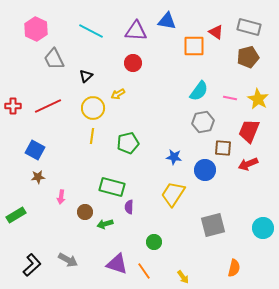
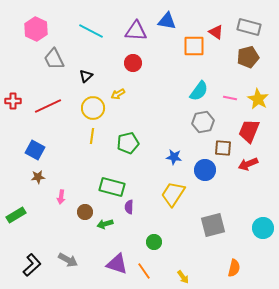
red cross at (13, 106): moved 5 px up
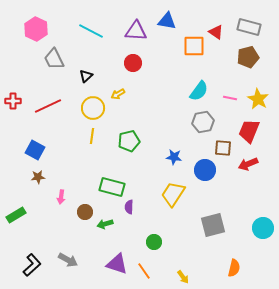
green pentagon at (128, 143): moved 1 px right, 2 px up
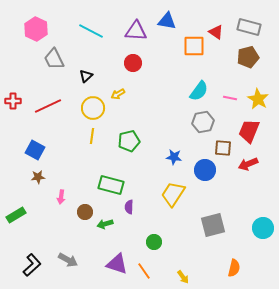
green rectangle at (112, 187): moved 1 px left, 2 px up
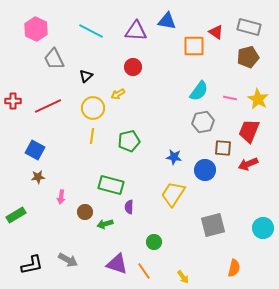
red circle at (133, 63): moved 4 px down
black L-shape at (32, 265): rotated 30 degrees clockwise
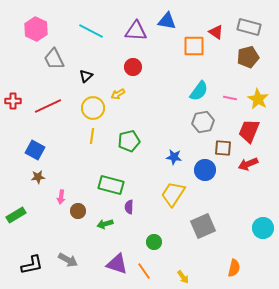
brown circle at (85, 212): moved 7 px left, 1 px up
gray square at (213, 225): moved 10 px left, 1 px down; rotated 10 degrees counterclockwise
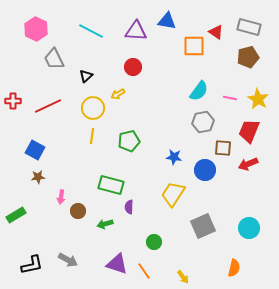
cyan circle at (263, 228): moved 14 px left
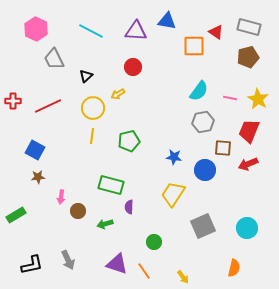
cyan circle at (249, 228): moved 2 px left
gray arrow at (68, 260): rotated 36 degrees clockwise
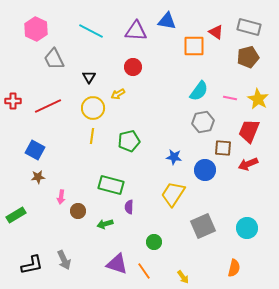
black triangle at (86, 76): moved 3 px right, 1 px down; rotated 16 degrees counterclockwise
gray arrow at (68, 260): moved 4 px left
